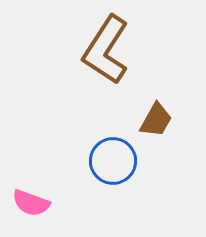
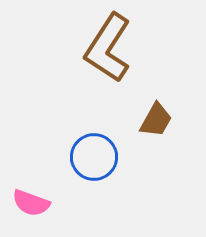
brown L-shape: moved 2 px right, 2 px up
blue circle: moved 19 px left, 4 px up
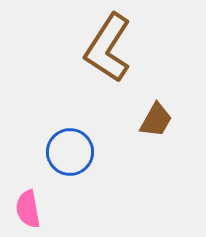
blue circle: moved 24 px left, 5 px up
pink semicircle: moved 3 px left, 6 px down; rotated 60 degrees clockwise
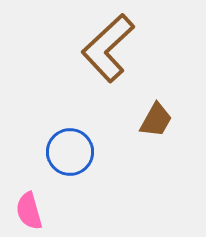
brown L-shape: rotated 14 degrees clockwise
pink semicircle: moved 1 px right, 2 px down; rotated 6 degrees counterclockwise
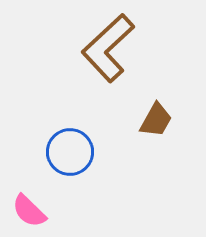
pink semicircle: rotated 30 degrees counterclockwise
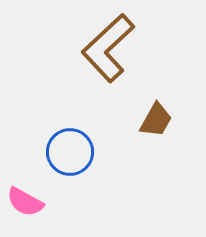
pink semicircle: moved 4 px left, 9 px up; rotated 15 degrees counterclockwise
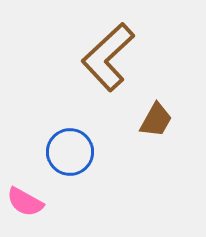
brown L-shape: moved 9 px down
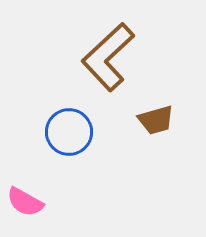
brown trapezoid: rotated 45 degrees clockwise
blue circle: moved 1 px left, 20 px up
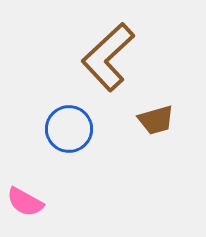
blue circle: moved 3 px up
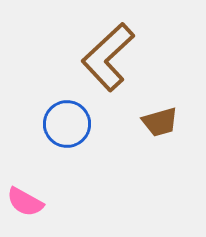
brown trapezoid: moved 4 px right, 2 px down
blue circle: moved 2 px left, 5 px up
